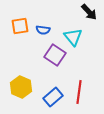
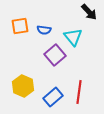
blue semicircle: moved 1 px right
purple square: rotated 15 degrees clockwise
yellow hexagon: moved 2 px right, 1 px up
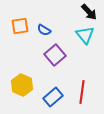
blue semicircle: rotated 24 degrees clockwise
cyan triangle: moved 12 px right, 2 px up
yellow hexagon: moved 1 px left, 1 px up
red line: moved 3 px right
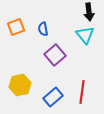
black arrow: rotated 36 degrees clockwise
orange square: moved 4 px left, 1 px down; rotated 12 degrees counterclockwise
blue semicircle: moved 1 px left, 1 px up; rotated 48 degrees clockwise
yellow hexagon: moved 2 px left; rotated 25 degrees clockwise
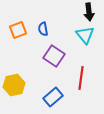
orange square: moved 2 px right, 3 px down
purple square: moved 1 px left, 1 px down; rotated 15 degrees counterclockwise
yellow hexagon: moved 6 px left
red line: moved 1 px left, 14 px up
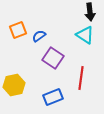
black arrow: moved 1 px right
blue semicircle: moved 4 px left, 7 px down; rotated 64 degrees clockwise
cyan triangle: rotated 18 degrees counterclockwise
purple square: moved 1 px left, 2 px down
blue rectangle: rotated 18 degrees clockwise
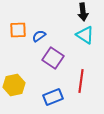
black arrow: moved 7 px left
orange square: rotated 18 degrees clockwise
red line: moved 3 px down
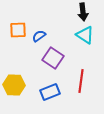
yellow hexagon: rotated 15 degrees clockwise
blue rectangle: moved 3 px left, 5 px up
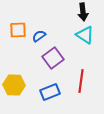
purple square: rotated 20 degrees clockwise
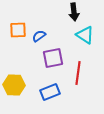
black arrow: moved 9 px left
purple square: rotated 25 degrees clockwise
red line: moved 3 px left, 8 px up
